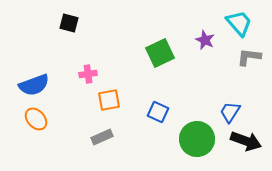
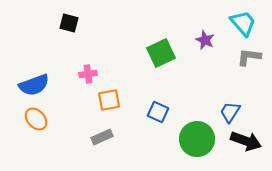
cyan trapezoid: moved 4 px right
green square: moved 1 px right
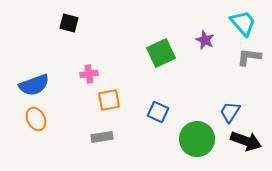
pink cross: moved 1 px right
orange ellipse: rotated 15 degrees clockwise
gray rectangle: rotated 15 degrees clockwise
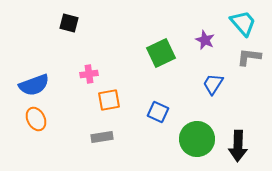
blue trapezoid: moved 17 px left, 28 px up
black arrow: moved 8 px left, 5 px down; rotated 72 degrees clockwise
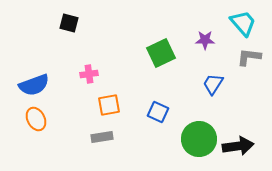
purple star: rotated 24 degrees counterclockwise
orange square: moved 5 px down
green circle: moved 2 px right
black arrow: rotated 100 degrees counterclockwise
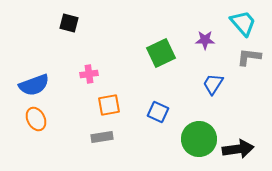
black arrow: moved 3 px down
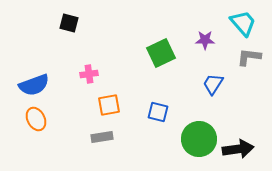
blue square: rotated 10 degrees counterclockwise
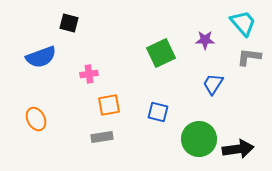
blue semicircle: moved 7 px right, 28 px up
